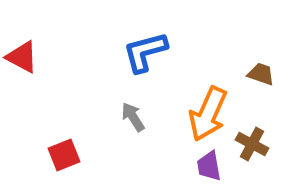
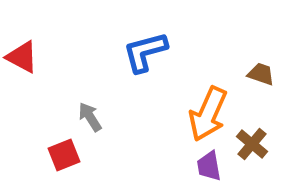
gray arrow: moved 43 px left
brown cross: rotated 12 degrees clockwise
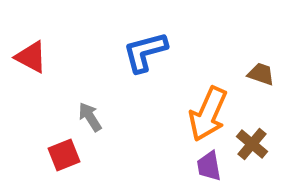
red triangle: moved 9 px right
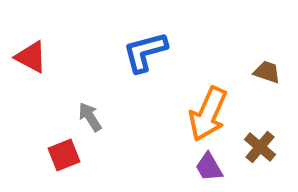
brown trapezoid: moved 6 px right, 2 px up
brown cross: moved 8 px right, 3 px down
purple trapezoid: moved 1 px down; rotated 20 degrees counterclockwise
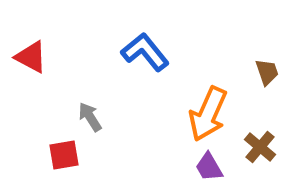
blue L-shape: rotated 66 degrees clockwise
brown trapezoid: rotated 52 degrees clockwise
red square: rotated 12 degrees clockwise
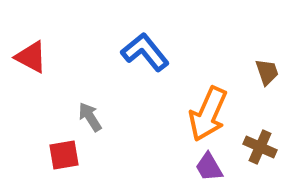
brown cross: rotated 16 degrees counterclockwise
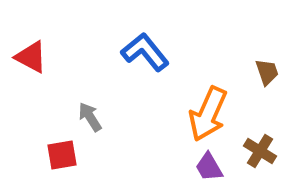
brown cross: moved 4 px down; rotated 8 degrees clockwise
red square: moved 2 px left
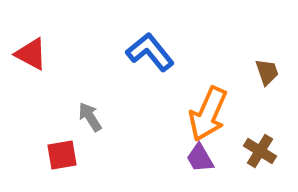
blue L-shape: moved 5 px right
red triangle: moved 3 px up
purple trapezoid: moved 9 px left, 9 px up
